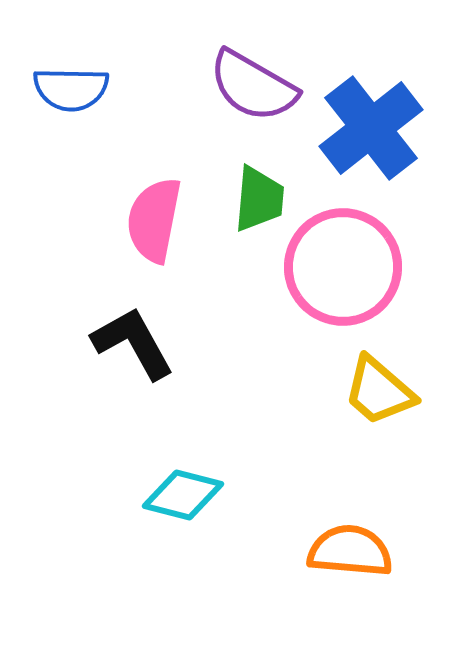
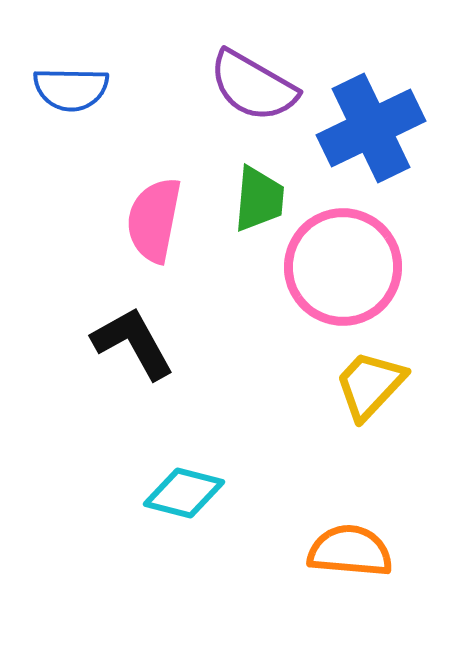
blue cross: rotated 12 degrees clockwise
yellow trapezoid: moved 9 px left, 6 px up; rotated 92 degrees clockwise
cyan diamond: moved 1 px right, 2 px up
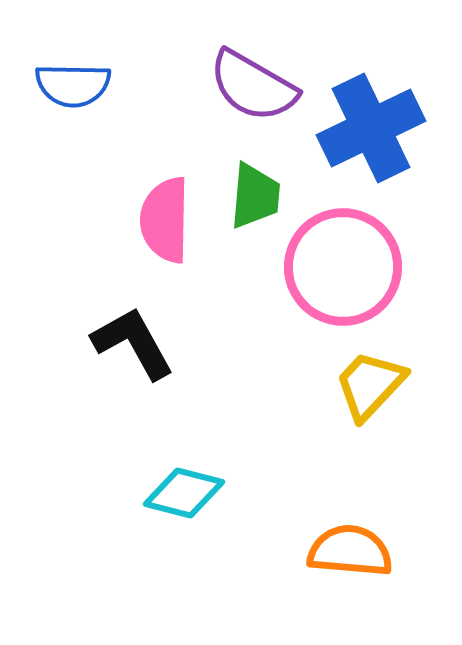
blue semicircle: moved 2 px right, 4 px up
green trapezoid: moved 4 px left, 3 px up
pink semicircle: moved 11 px right; rotated 10 degrees counterclockwise
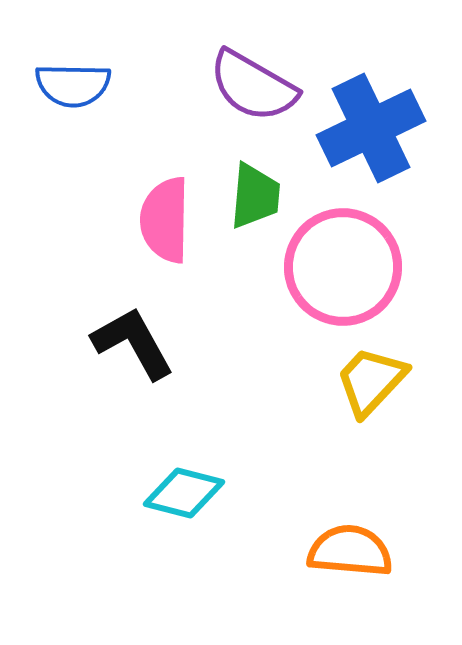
yellow trapezoid: moved 1 px right, 4 px up
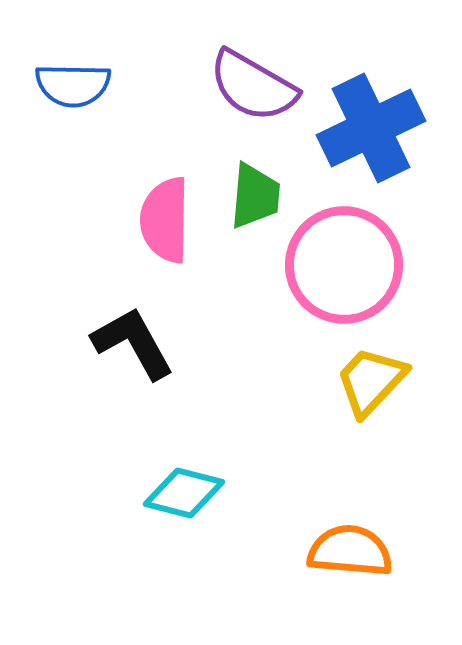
pink circle: moved 1 px right, 2 px up
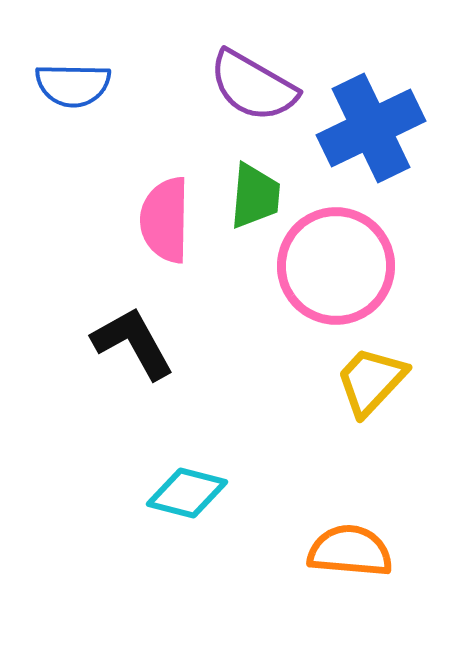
pink circle: moved 8 px left, 1 px down
cyan diamond: moved 3 px right
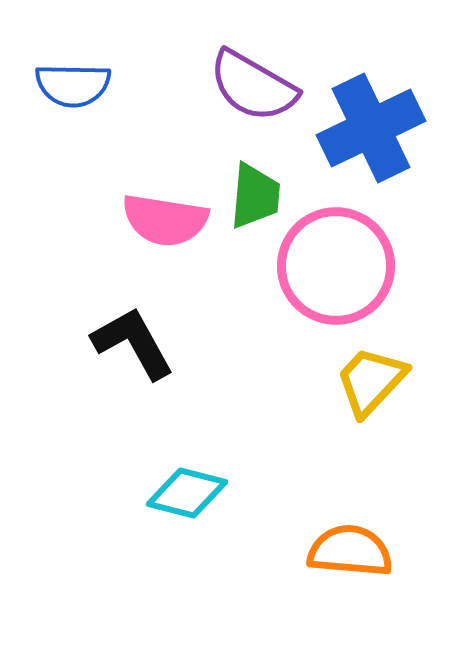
pink semicircle: rotated 82 degrees counterclockwise
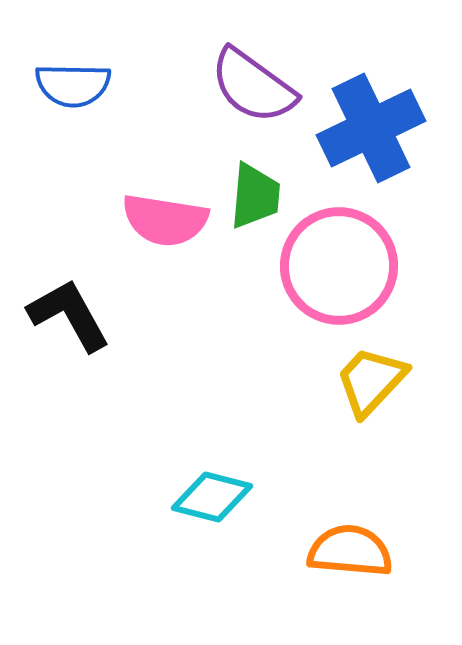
purple semicircle: rotated 6 degrees clockwise
pink circle: moved 3 px right
black L-shape: moved 64 px left, 28 px up
cyan diamond: moved 25 px right, 4 px down
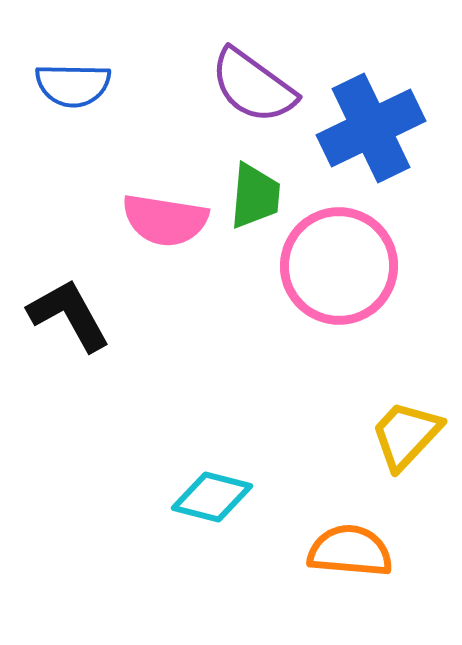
yellow trapezoid: moved 35 px right, 54 px down
